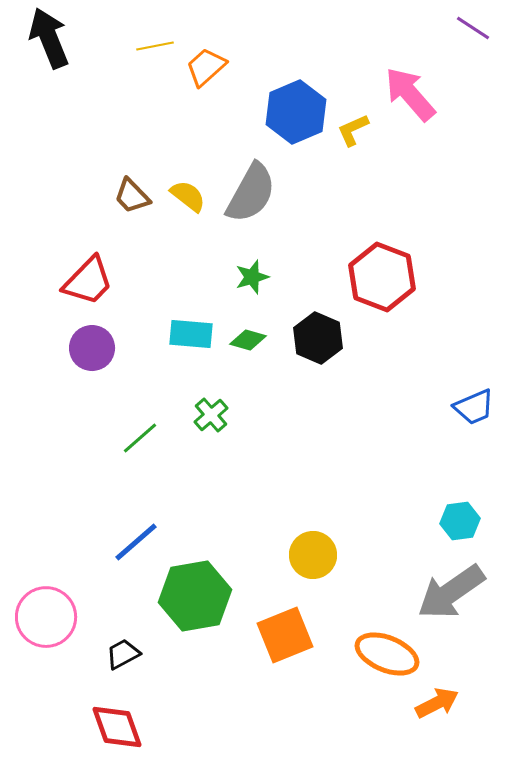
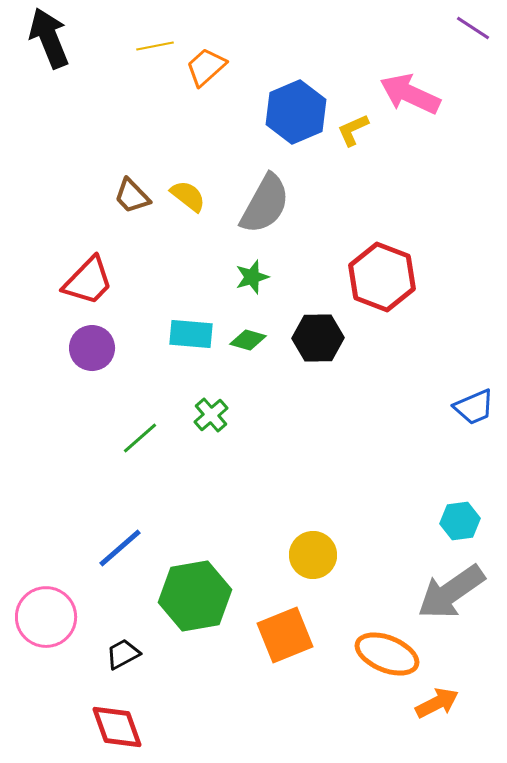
pink arrow: rotated 24 degrees counterclockwise
gray semicircle: moved 14 px right, 11 px down
black hexagon: rotated 24 degrees counterclockwise
blue line: moved 16 px left, 6 px down
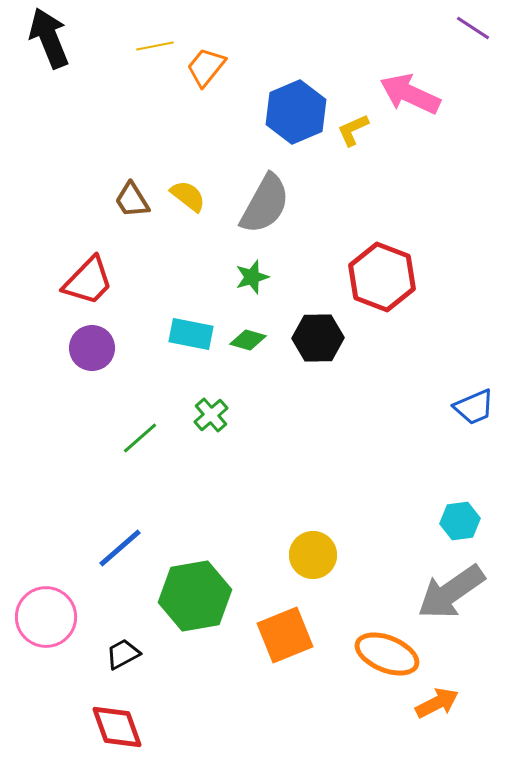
orange trapezoid: rotated 9 degrees counterclockwise
brown trapezoid: moved 4 px down; rotated 12 degrees clockwise
cyan rectangle: rotated 6 degrees clockwise
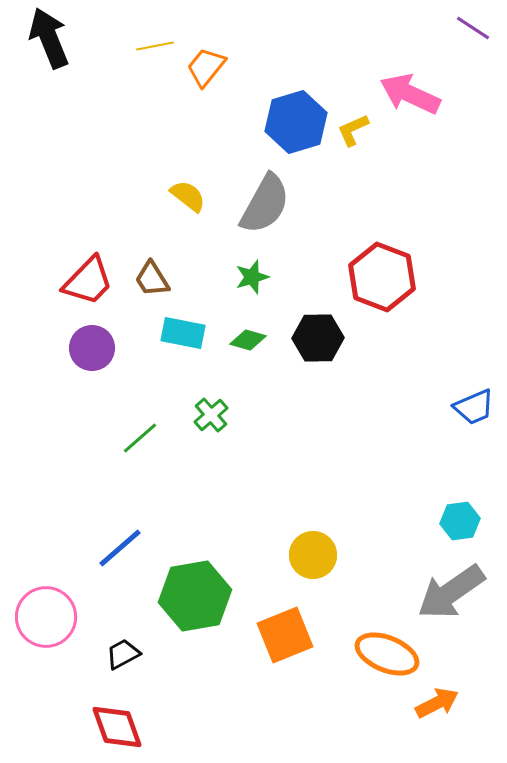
blue hexagon: moved 10 px down; rotated 6 degrees clockwise
brown trapezoid: moved 20 px right, 79 px down
cyan rectangle: moved 8 px left, 1 px up
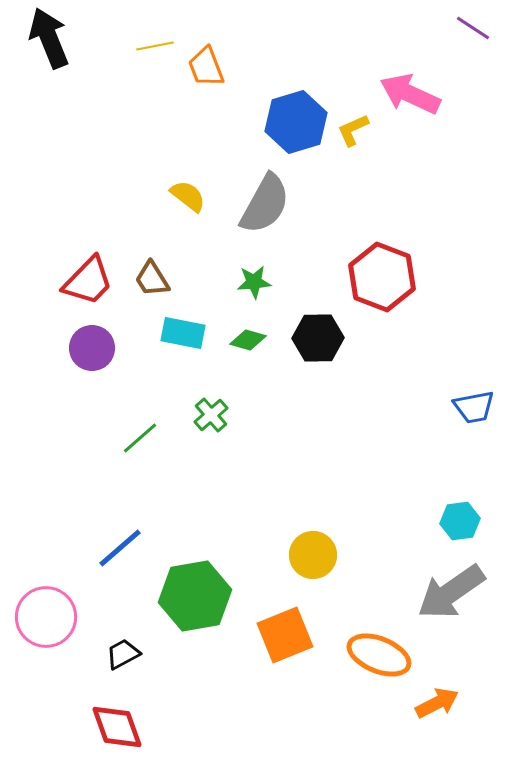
orange trapezoid: rotated 60 degrees counterclockwise
green star: moved 2 px right, 5 px down; rotated 12 degrees clockwise
blue trapezoid: rotated 12 degrees clockwise
orange ellipse: moved 8 px left, 1 px down
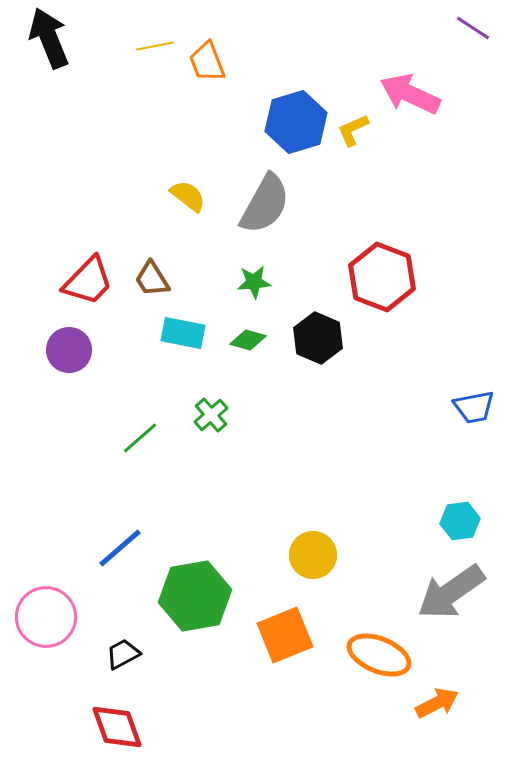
orange trapezoid: moved 1 px right, 5 px up
black hexagon: rotated 24 degrees clockwise
purple circle: moved 23 px left, 2 px down
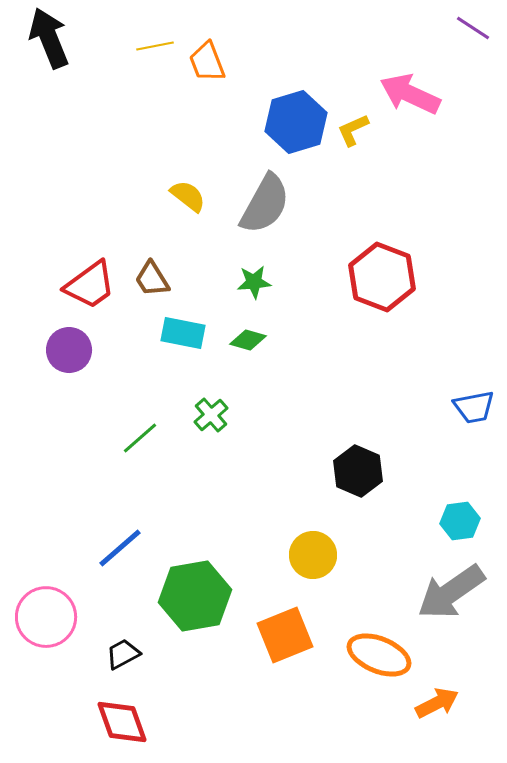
red trapezoid: moved 2 px right, 4 px down; rotated 10 degrees clockwise
black hexagon: moved 40 px right, 133 px down
red diamond: moved 5 px right, 5 px up
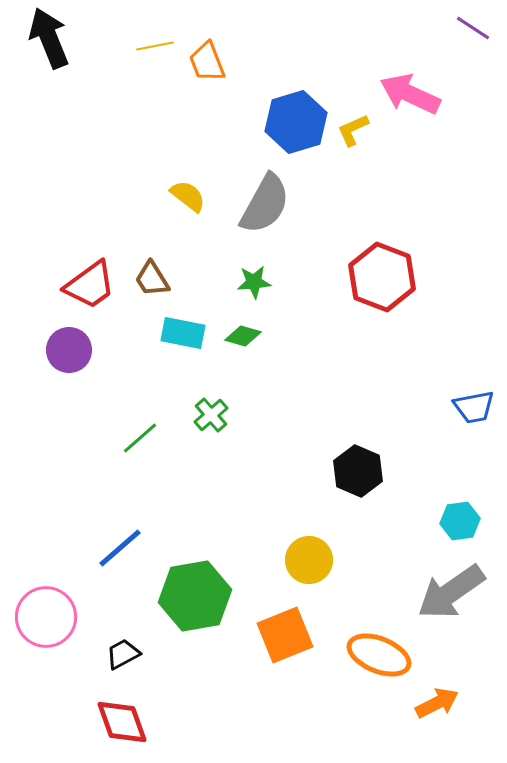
green diamond: moved 5 px left, 4 px up
yellow circle: moved 4 px left, 5 px down
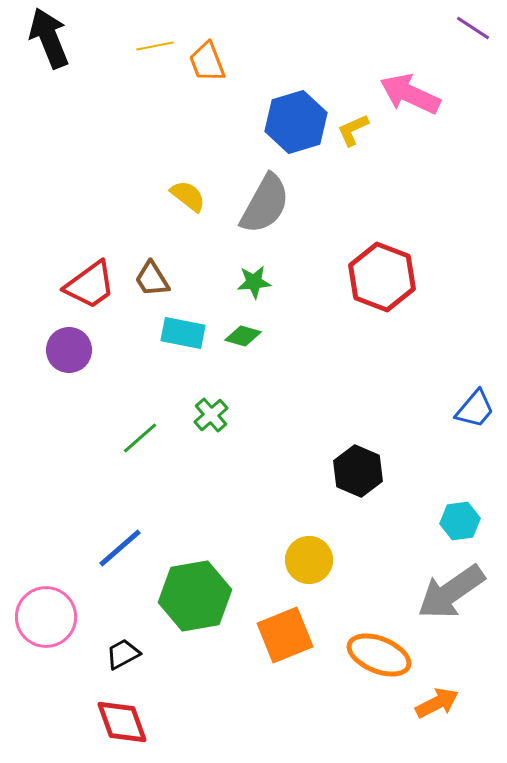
blue trapezoid: moved 1 px right, 2 px down; rotated 39 degrees counterclockwise
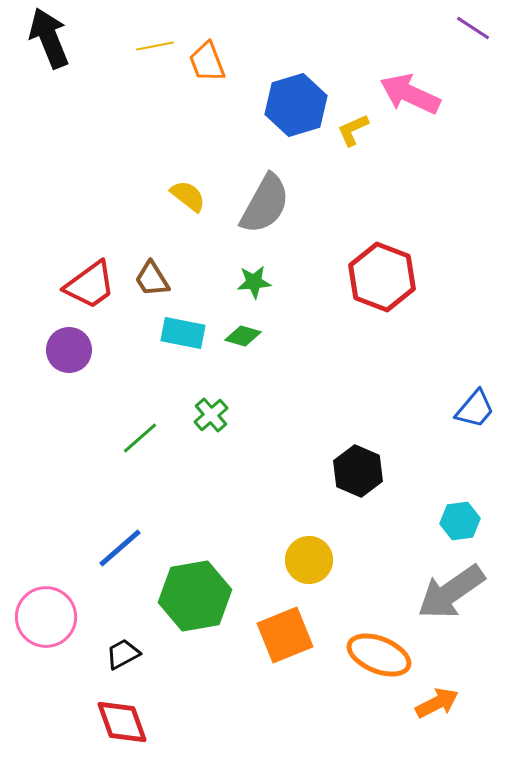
blue hexagon: moved 17 px up
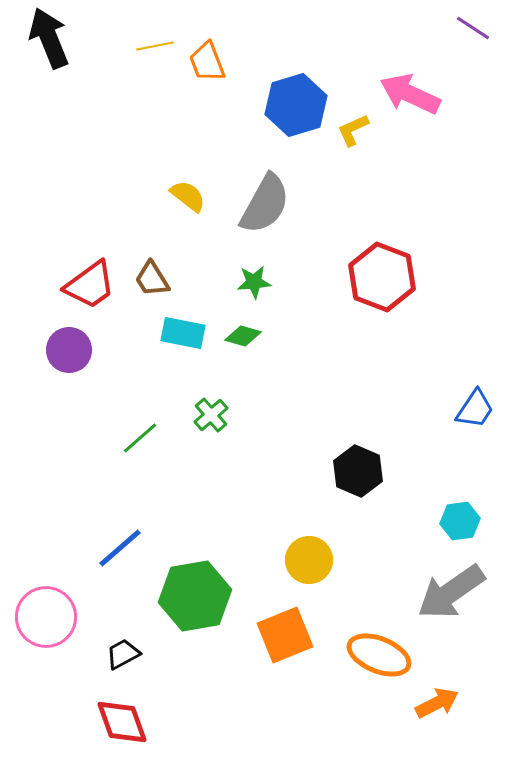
blue trapezoid: rotated 6 degrees counterclockwise
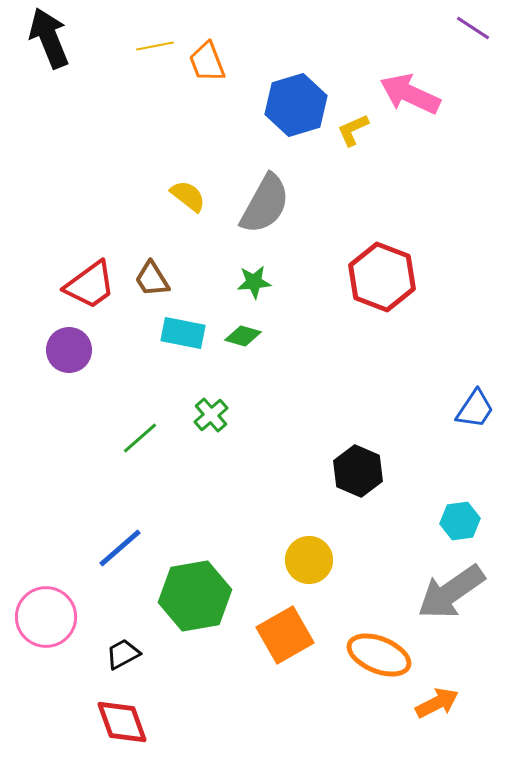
orange square: rotated 8 degrees counterclockwise
